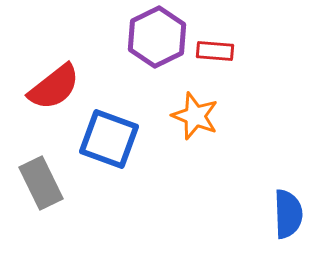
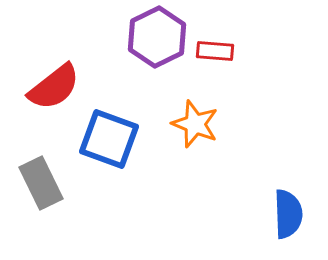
orange star: moved 8 px down
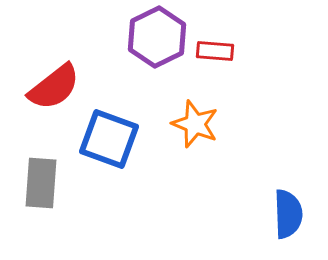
gray rectangle: rotated 30 degrees clockwise
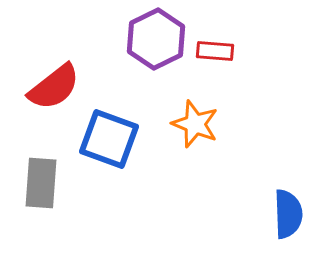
purple hexagon: moved 1 px left, 2 px down
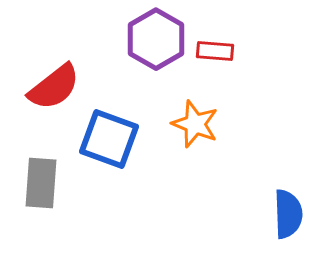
purple hexagon: rotated 4 degrees counterclockwise
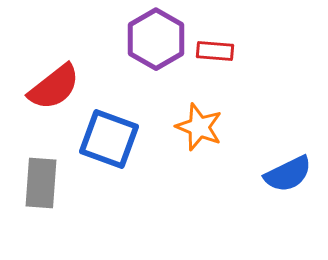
orange star: moved 4 px right, 3 px down
blue semicircle: moved 40 px up; rotated 66 degrees clockwise
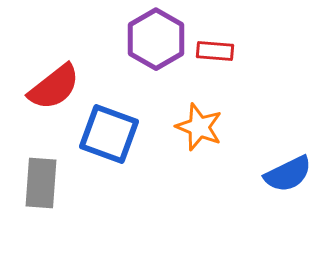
blue square: moved 5 px up
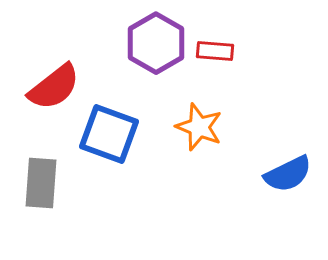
purple hexagon: moved 4 px down
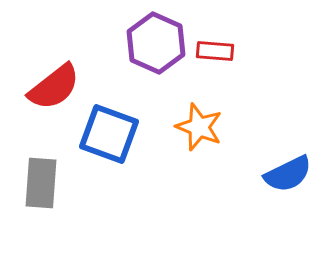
purple hexagon: rotated 6 degrees counterclockwise
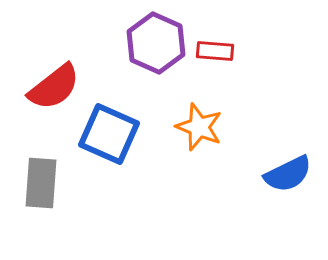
blue square: rotated 4 degrees clockwise
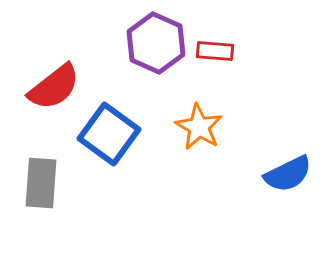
orange star: rotated 9 degrees clockwise
blue square: rotated 12 degrees clockwise
